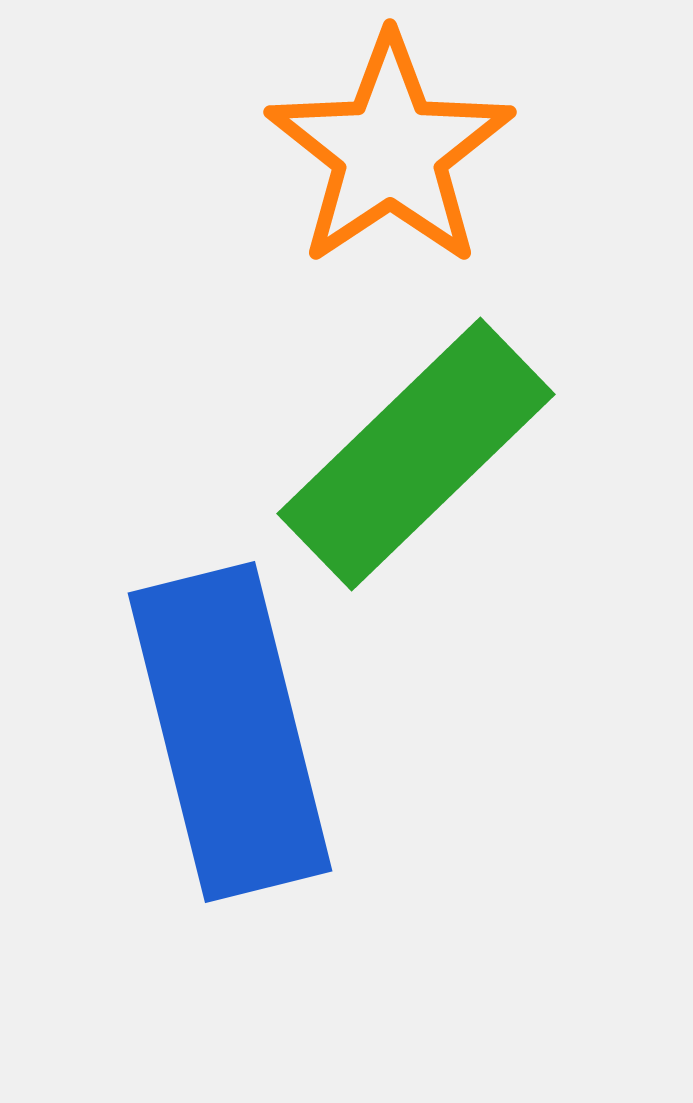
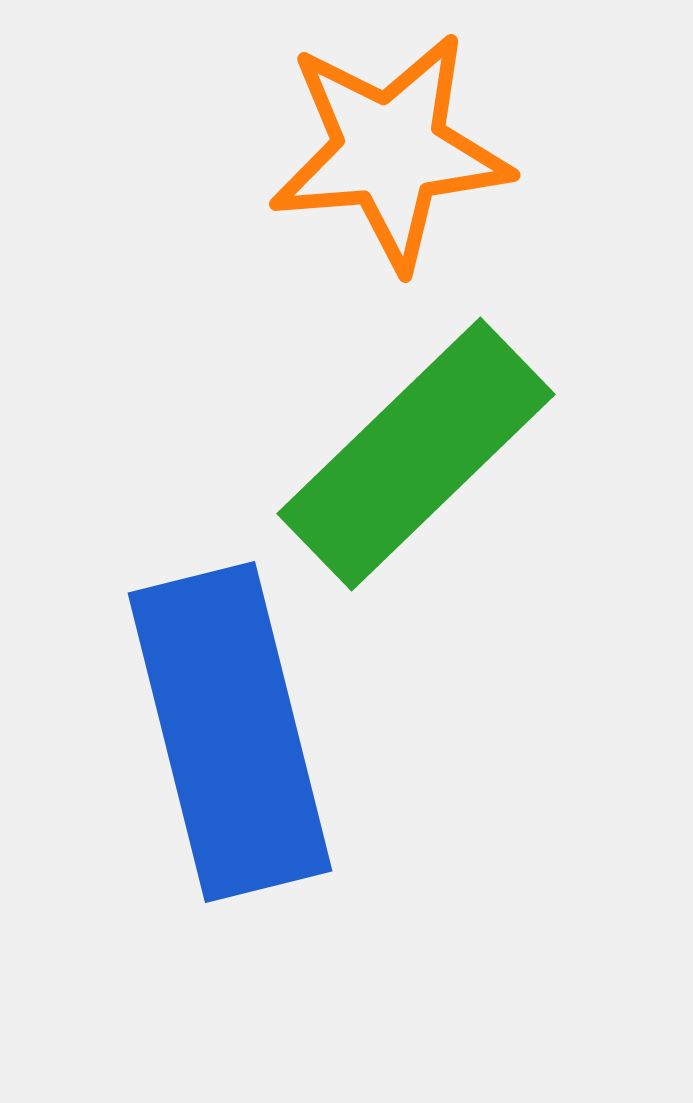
orange star: rotated 29 degrees clockwise
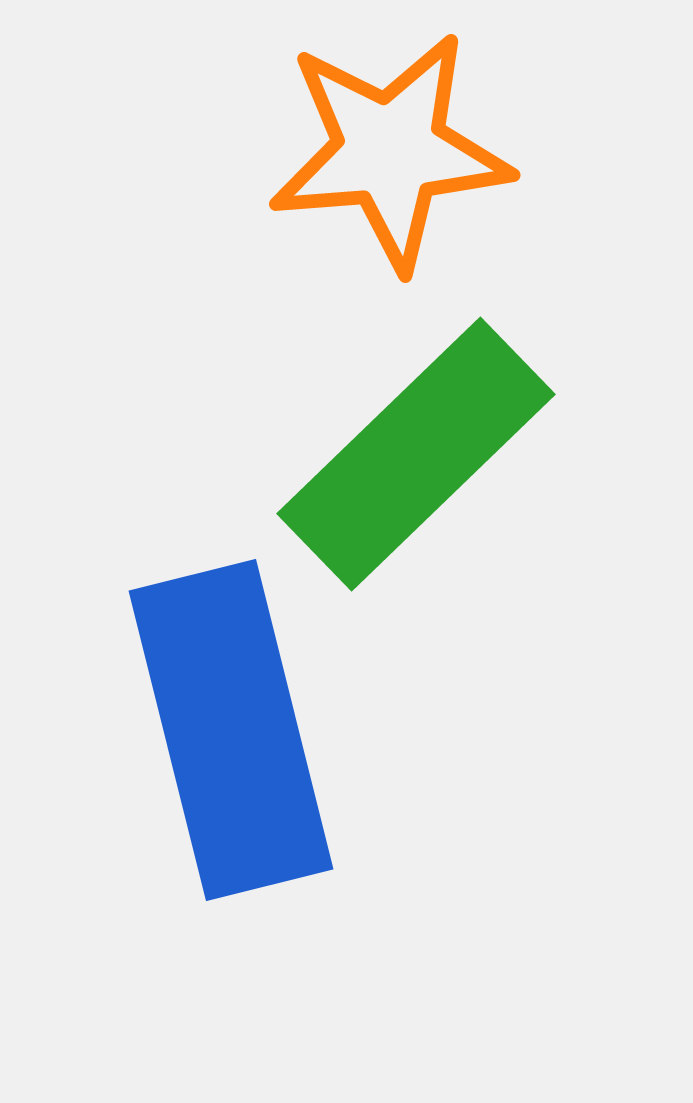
blue rectangle: moved 1 px right, 2 px up
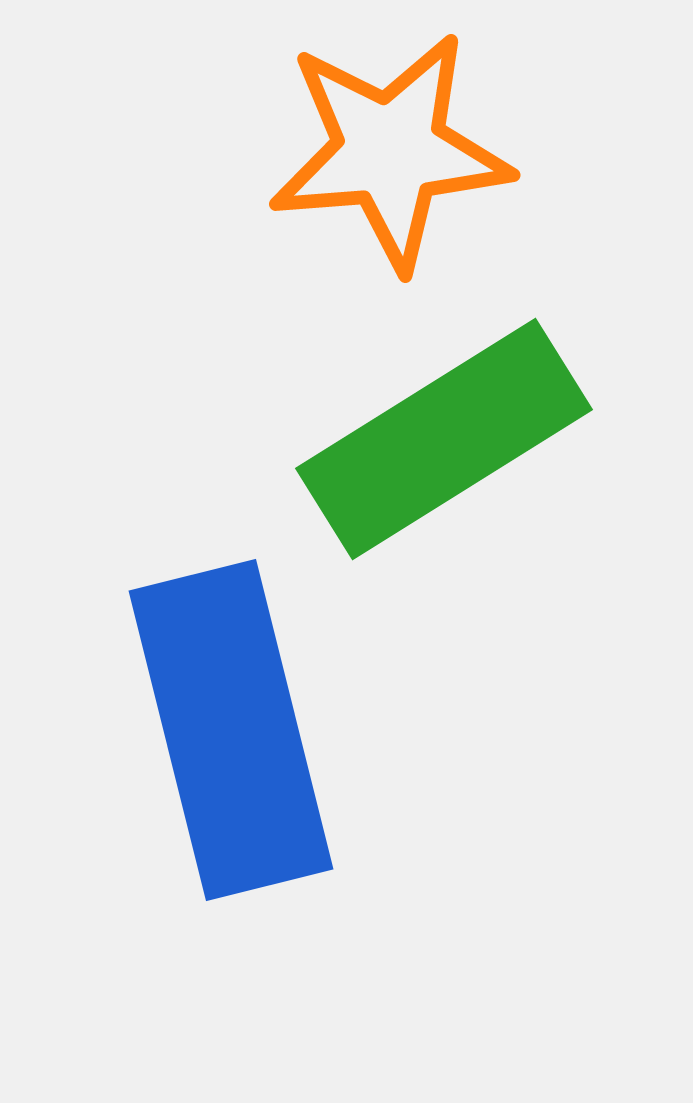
green rectangle: moved 28 px right, 15 px up; rotated 12 degrees clockwise
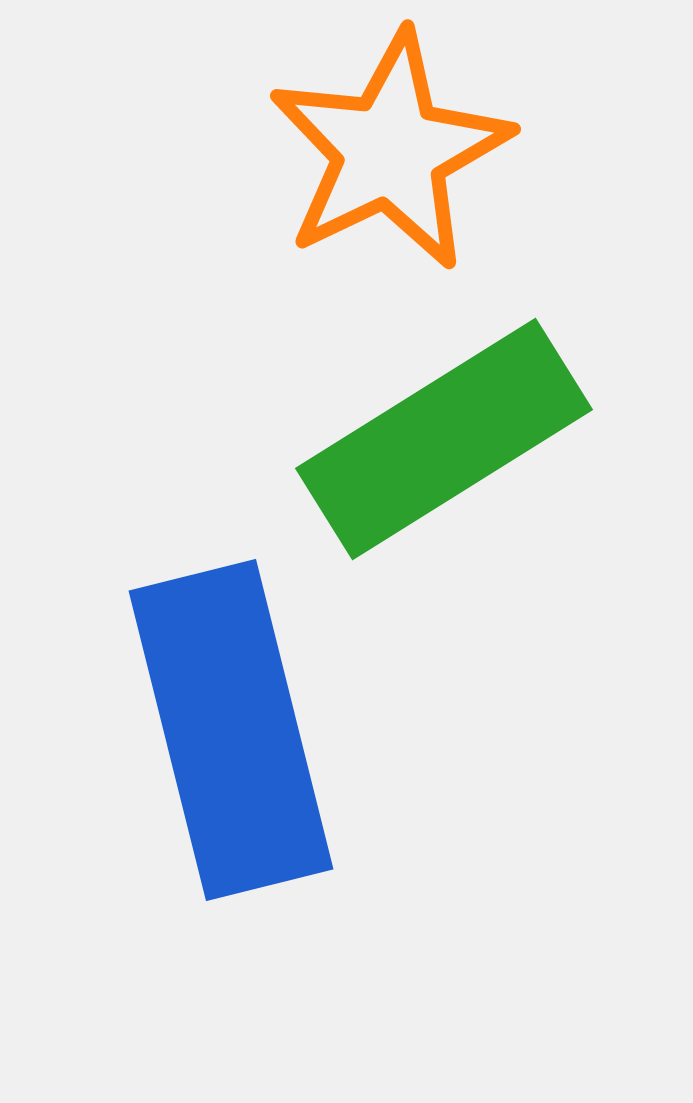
orange star: rotated 21 degrees counterclockwise
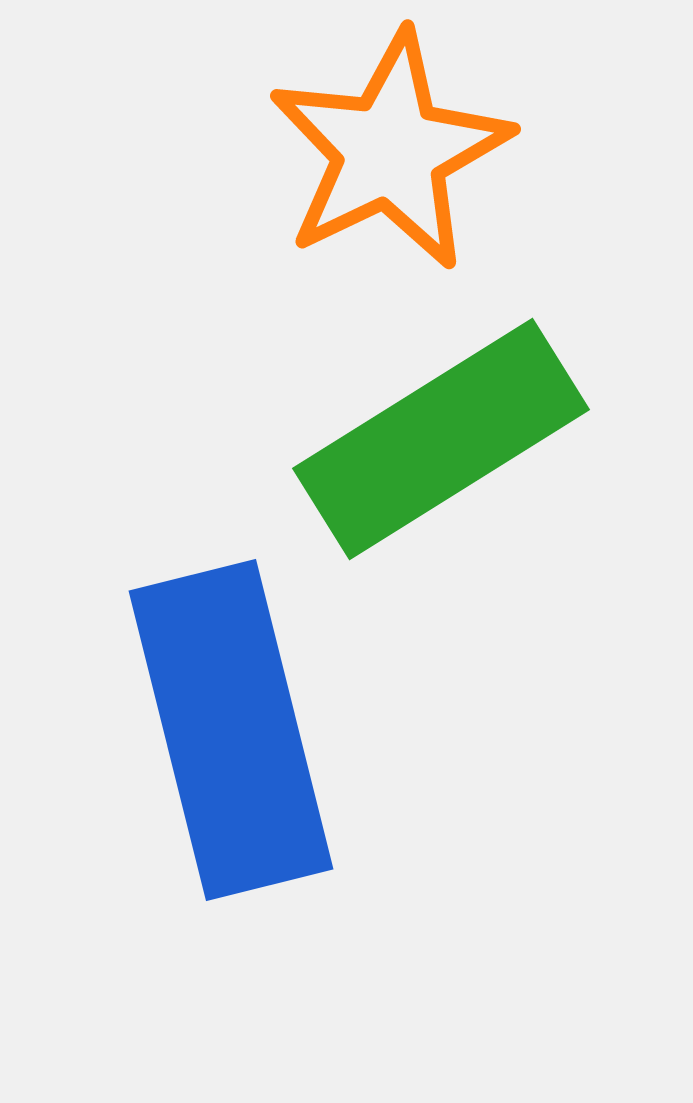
green rectangle: moved 3 px left
